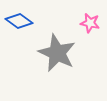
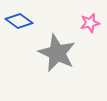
pink star: rotated 24 degrees counterclockwise
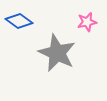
pink star: moved 3 px left, 1 px up
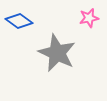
pink star: moved 2 px right, 4 px up
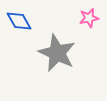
blue diamond: rotated 24 degrees clockwise
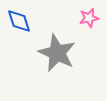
blue diamond: rotated 12 degrees clockwise
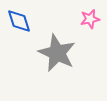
pink star: moved 1 px right, 1 px down
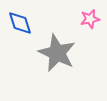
blue diamond: moved 1 px right, 2 px down
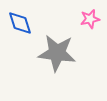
gray star: rotated 18 degrees counterclockwise
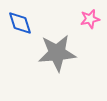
gray star: rotated 12 degrees counterclockwise
